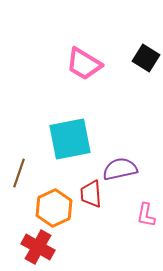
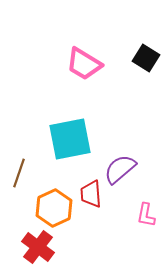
purple semicircle: rotated 28 degrees counterclockwise
red cross: rotated 8 degrees clockwise
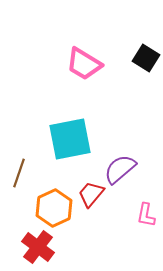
red trapezoid: rotated 44 degrees clockwise
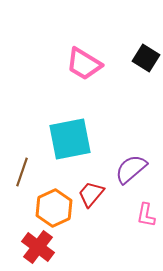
purple semicircle: moved 11 px right
brown line: moved 3 px right, 1 px up
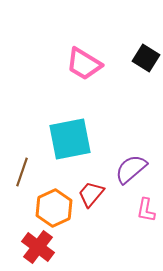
pink L-shape: moved 5 px up
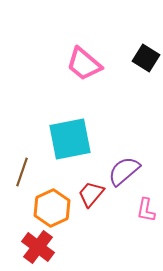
pink trapezoid: rotated 9 degrees clockwise
purple semicircle: moved 7 px left, 2 px down
orange hexagon: moved 2 px left
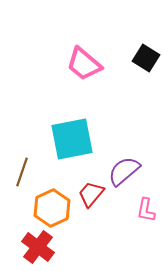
cyan square: moved 2 px right
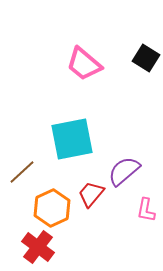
brown line: rotated 28 degrees clockwise
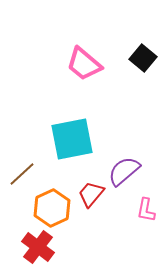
black square: moved 3 px left; rotated 8 degrees clockwise
brown line: moved 2 px down
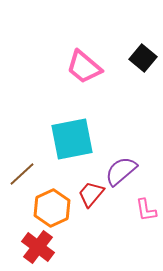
pink trapezoid: moved 3 px down
purple semicircle: moved 3 px left
pink L-shape: rotated 20 degrees counterclockwise
